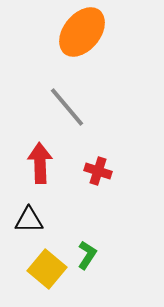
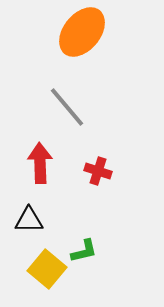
green L-shape: moved 3 px left, 4 px up; rotated 44 degrees clockwise
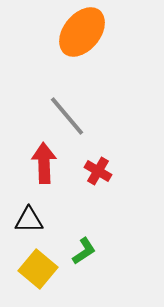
gray line: moved 9 px down
red arrow: moved 4 px right
red cross: rotated 12 degrees clockwise
green L-shape: rotated 20 degrees counterclockwise
yellow square: moved 9 px left
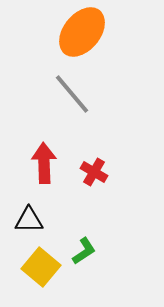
gray line: moved 5 px right, 22 px up
red cross: moved 4 px left, 1 px down
yellow square: moved 3 px right, 2 px up
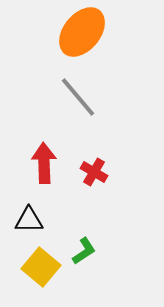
gray line: moved 6 px right, 3 px down
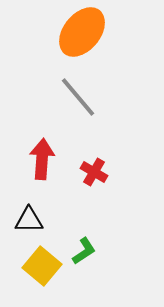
red arrow: moved 2 px left, 4 px up; rotated 6 degrees clockwise
yellow square: moved 1 px right, 1 px up
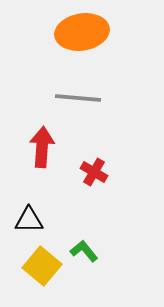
orange ellipse: rotated 42 degrees clockwise
gray line: moved 1 px down; rotated 45 degrees counterclockwise
red arrow: moved 12 px up
green L-shape: rotated 96 degrees counterclockwise
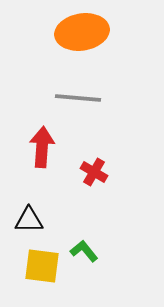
yellow square: rotated 33 degrees counterclockwise
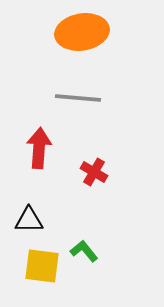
red arrow: moved 3 px left, 1 px down
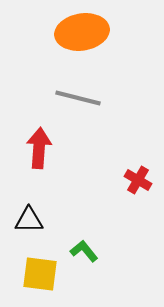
gray line: rotated 9 degrees clockwise
red cross: moved 44 px right, 8 px down
yellow square: moved 2 px left, 8 px down
